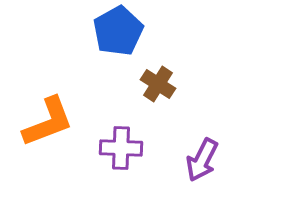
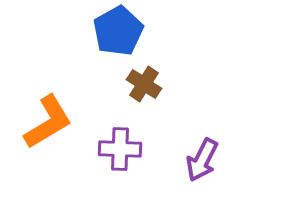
brown cross: moved 14 px left
orange L-shape: rotated 10 degrees counterclockwise
purple cross: moved 1 px left, 1 px down
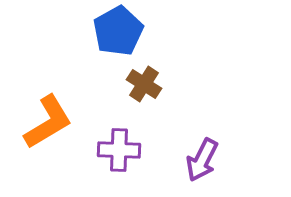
purple cross: moved 1 px left, 1 px down
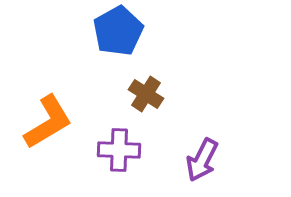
brown cross: moved 2 px right, 10 px down
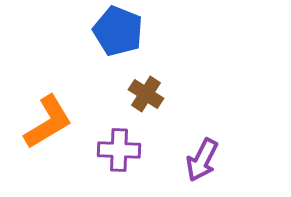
blue pentagon: rotated 21 degrees counterclockwise
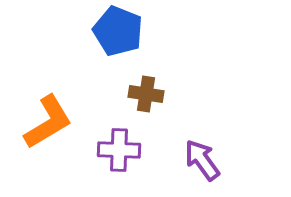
brown cross: rotated 24 degrees counterclockwise
purple arrow: rotated 117 degrees clockwise
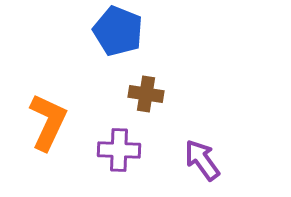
orange L-shape: rotated 34 degrees counterclockwise
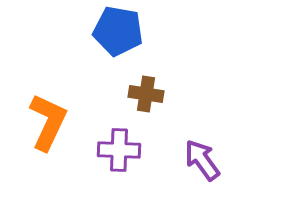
blue pentagon: rotated 12 degrees counterclockwise
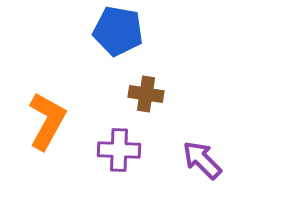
orange L-shape: moved 1 px left, 1 px up; rotated 4 degrees clockwise
purple arrow: rotated 9 degrees counterclockwise
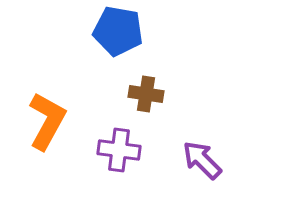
purple cross: rotated 6 degrees clockwise
